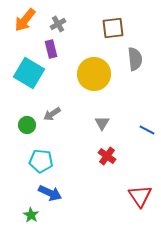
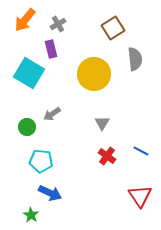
brown square: rotated 25 degrees counterclockwise
green circle: moved 2 px down
blue line: moved 6 px left, 21 px down
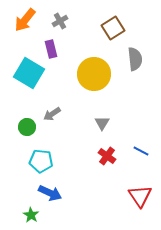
gray cross: moved 2 px right, 3 px up
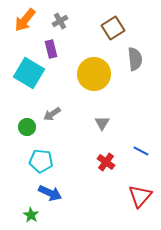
red cross: moved 1 px left, 6 px down
red triangle: rotated 15 degrees clockwise
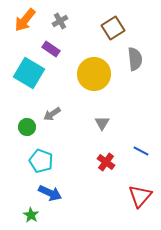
purple rectangle: rotated 42 degrees counterclockwise
cyan pentagon: rotated 15 degrees clockwise
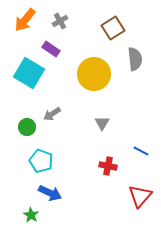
red cross: moved 2 px right, 4 px down; rotated 24 degrees counterclockwise
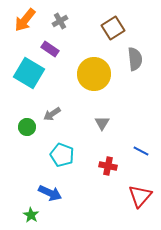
purple rectangle: moved 1 px left
cyan pentagon: moved 21 px right, 6 px up
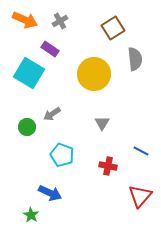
orange arrow: rotated 105 degrees counterclockwise
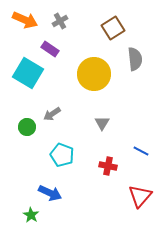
cyan square: moved 1 px left
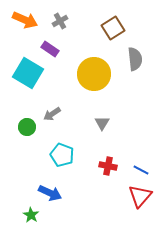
blue line: moved 19 px down
